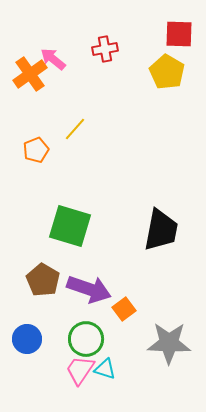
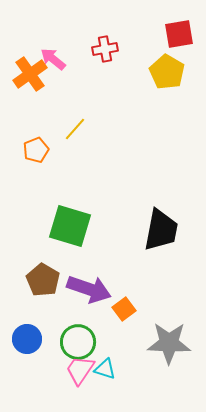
red square: rotated 12 degrees counterclockwise
green circle: moved 8 px left, 3 px down
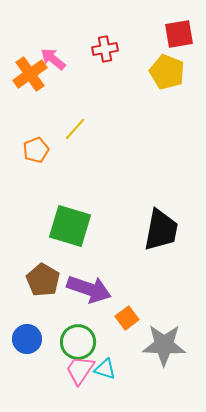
yellow pentagon: rotated 8 degrees counterclockwise
orange square: moved 3 px right, 9 px down
gray star: moved 5 px left, 2 px down
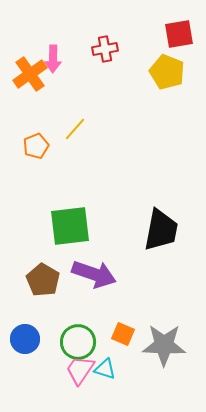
pink arrow: rotated 128 degrees counterclockwise
orange pentagon: moved 4 px up
green square: rotated 24 degrees counterclockwise
purple arrow: moved 5 px right, 15 px up
orange square: moved 4 px left, 16 px down; rotated 30 degrees counterclockwise
blue circle: moved 2 px left
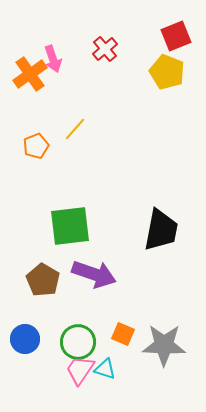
red square: moved 3 px left, 2 px down; rotated 12 degrees counterclockwise
red cross: rotated 30 degrees counterclockwise
pink arrow: rotated 20 degrees counterclockwise
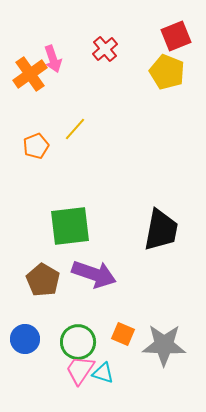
cyan triangle: moved 2 px left, 4 px down
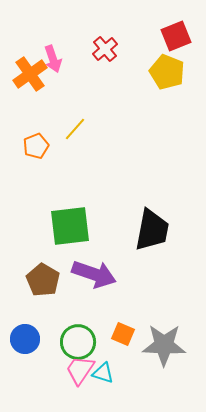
black trapezoid: moved 9 px left
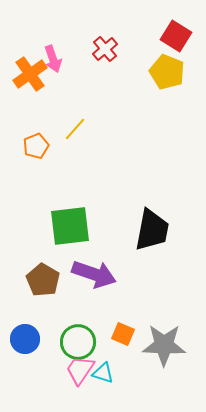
red square: rotated 36 degrees counterclockwise
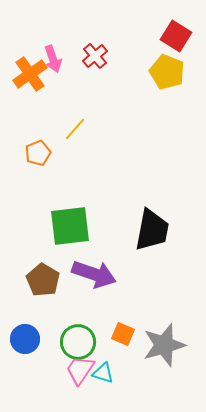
red cross: moved 10 px left, 7 px down
orange pentagon: moved 2 px right, 7 px down
gray star: rotated 18 degrees counterclockwise
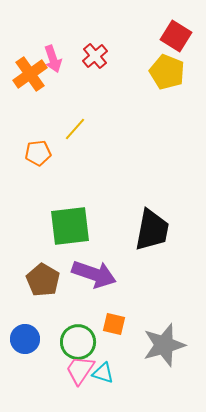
orange pentagon: rotated 15 degrees clockwise
orange square: moved 9 px left, 10 px up; rotated 10 degrees counterclockwise
